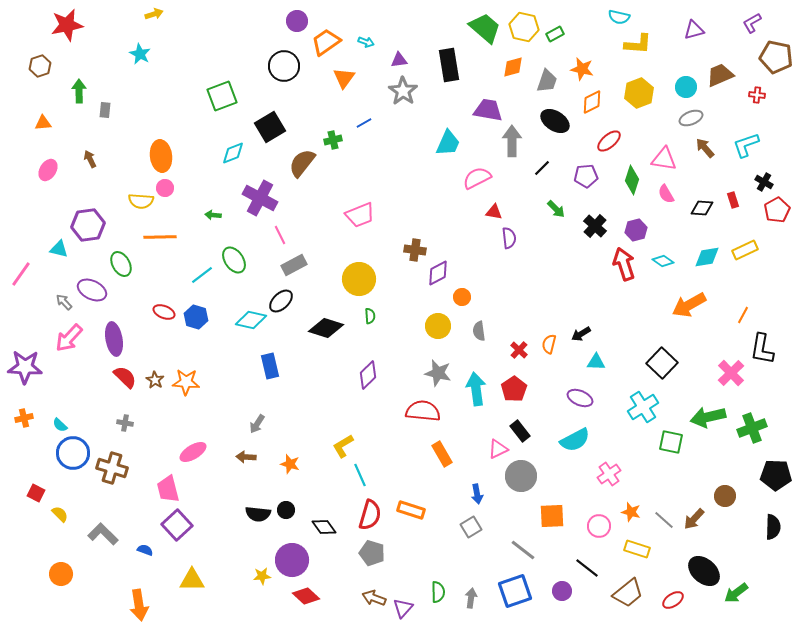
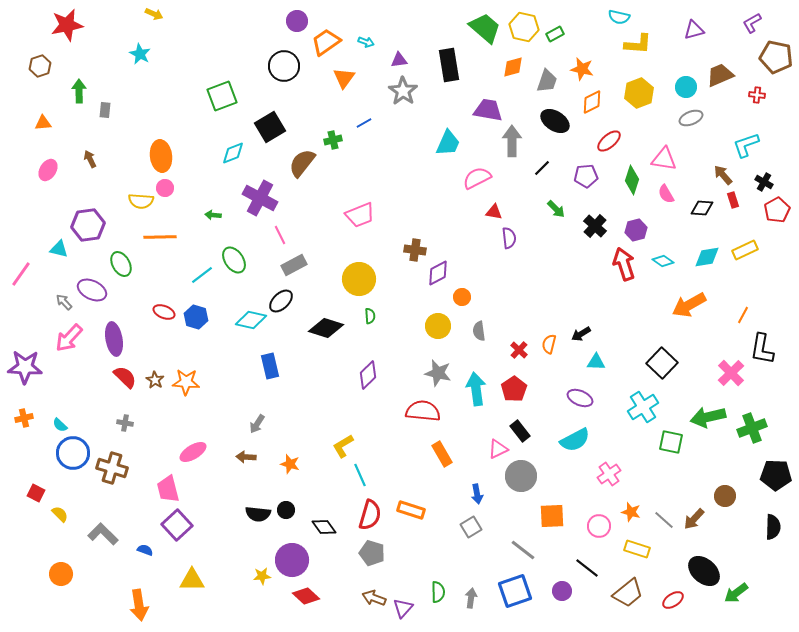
yellow arrow at (154, 14): rotated 42 degrees clockwise
brown arrow at (705, 148): moved 18 px right, 27 px down
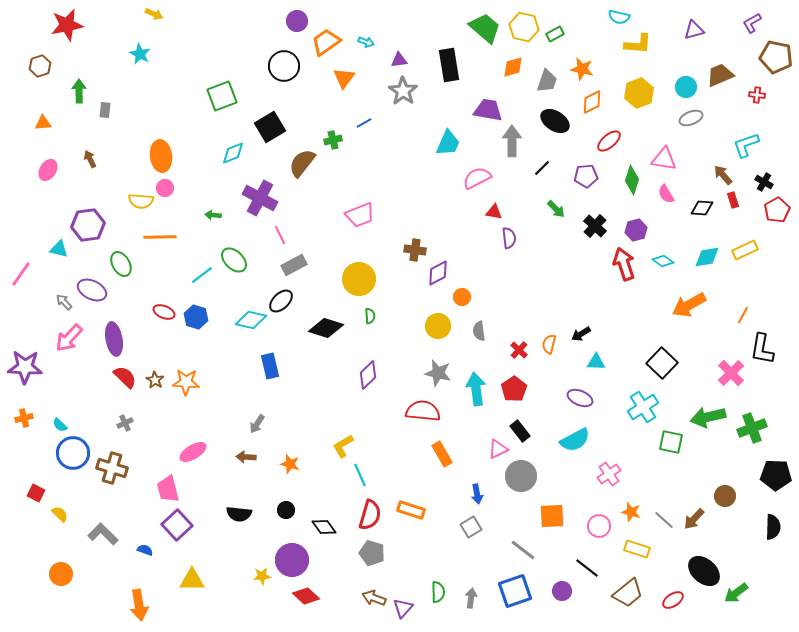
green ellipse at (234, 260): rotated 12 degrees counterclockwise
gray cross at (125, 423): rotated 35 degrees counterclockwise
black semicircle at (258, 514): moved 19 px left
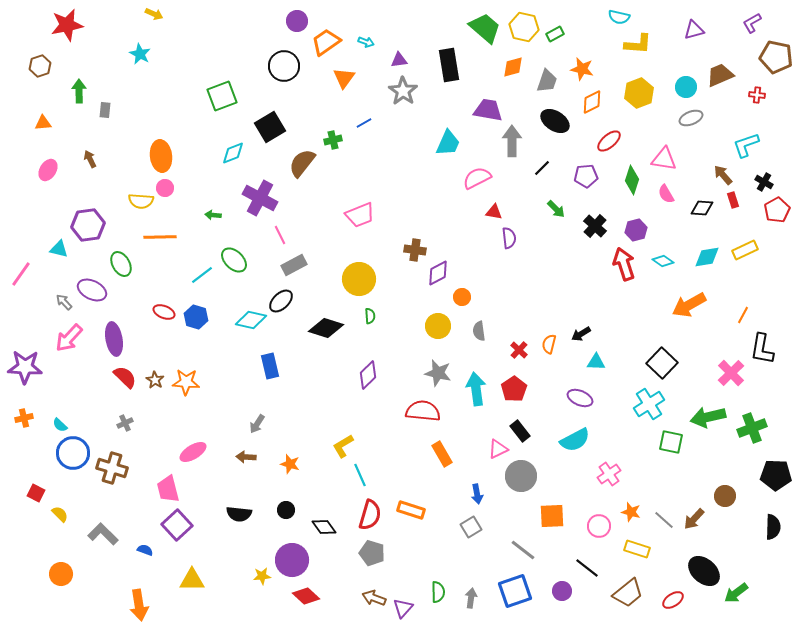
cyan cross at (643, 407): moved 6 px right, 3 px up
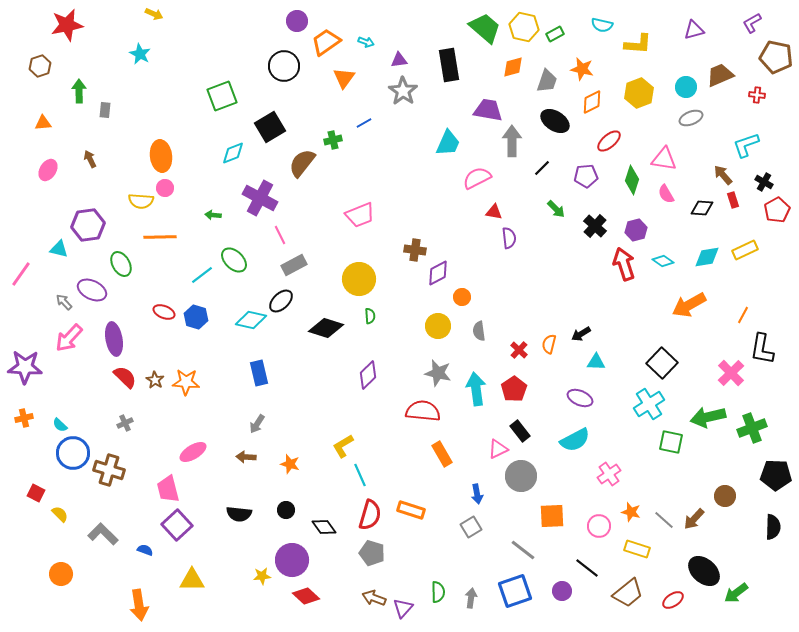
cyan semicircle at (619, 17): moved 17 px left, 8 px down
blue rectangle at (270, 366): moved 11 px left, 7 px down
brown cross at (112, 468): moved 3 px left, 2 px down
